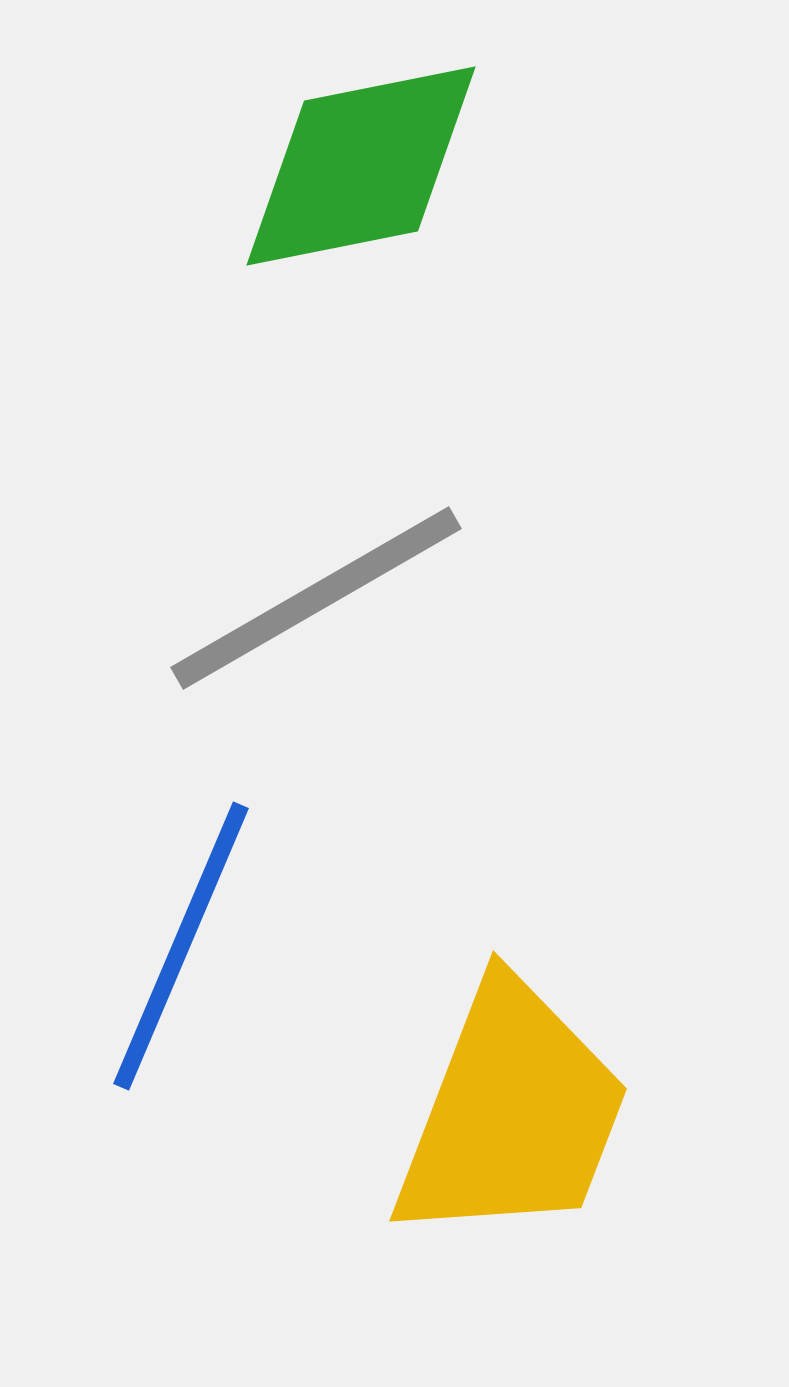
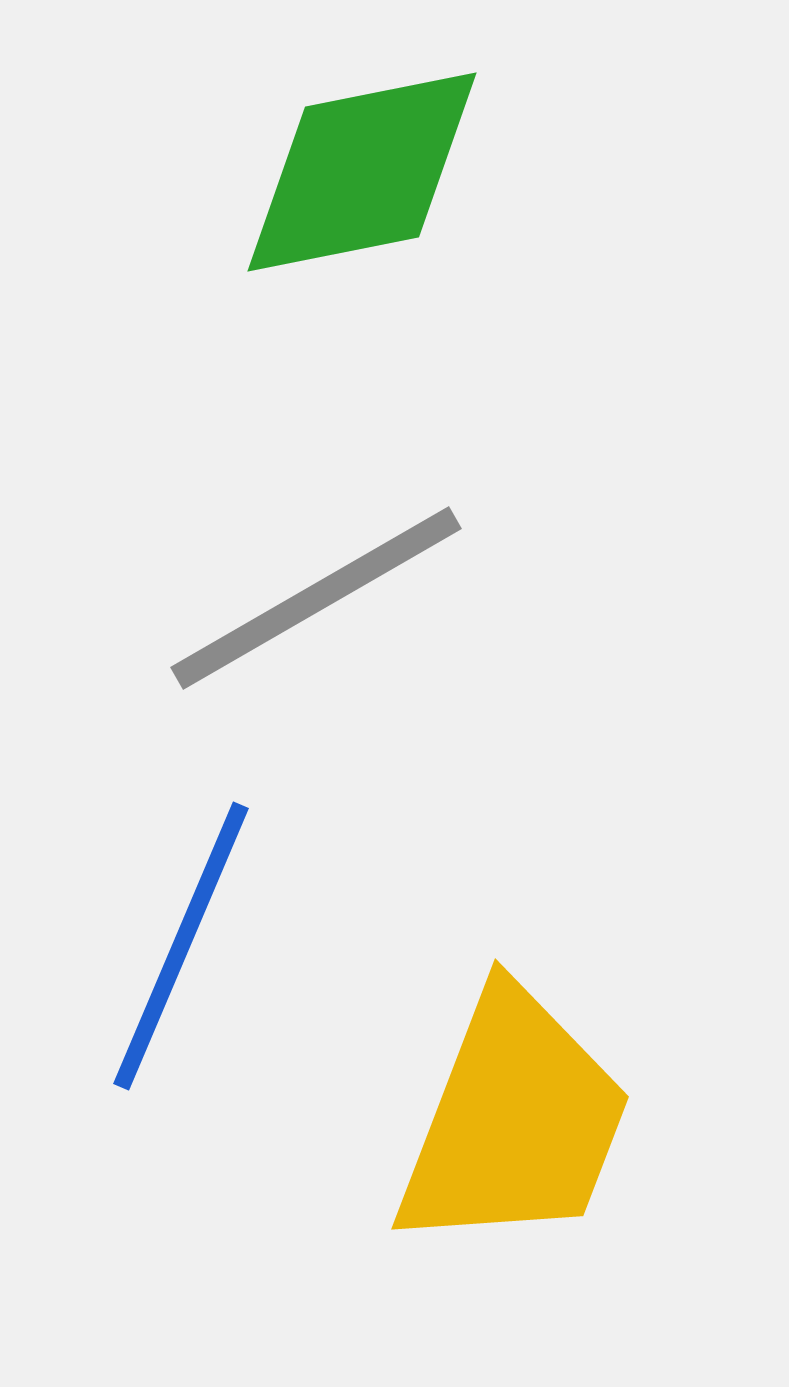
green diamond: moved 1 px right, 6 px down
yellow trapezoid: moved 2 px right, 8 px down
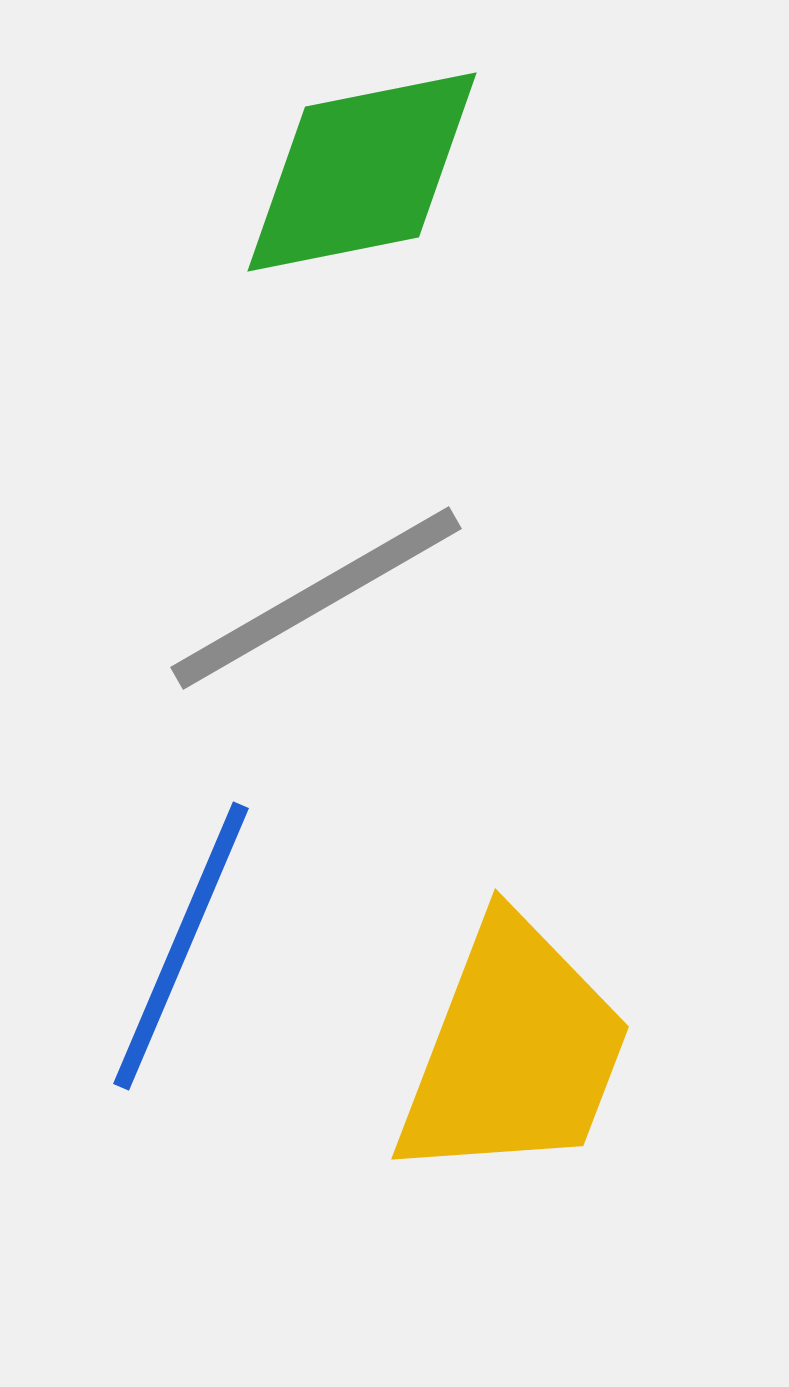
yellow trapezoid: moved 70 px up
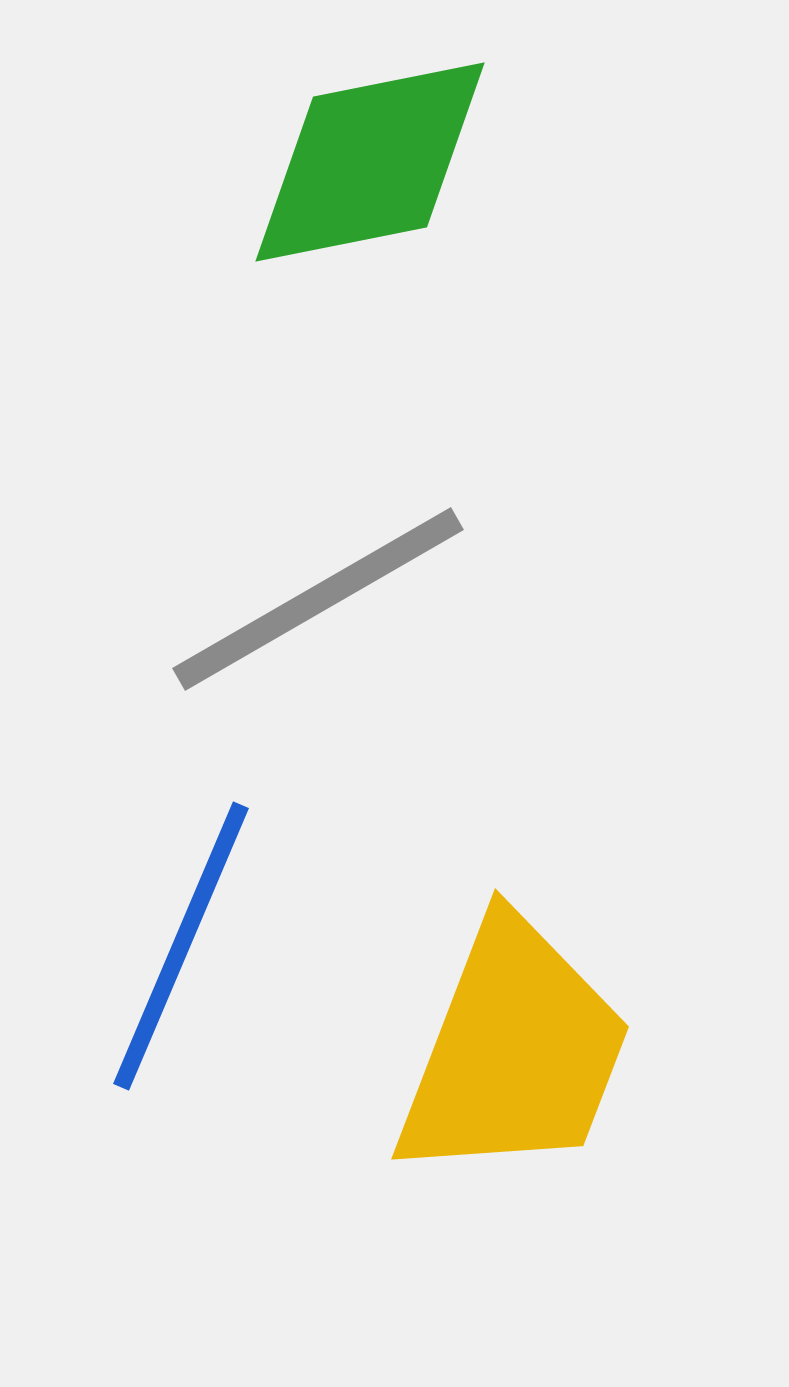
green diamond: moved 8 px right, 10 px up
gray line: moved 2 px right, 1 px down
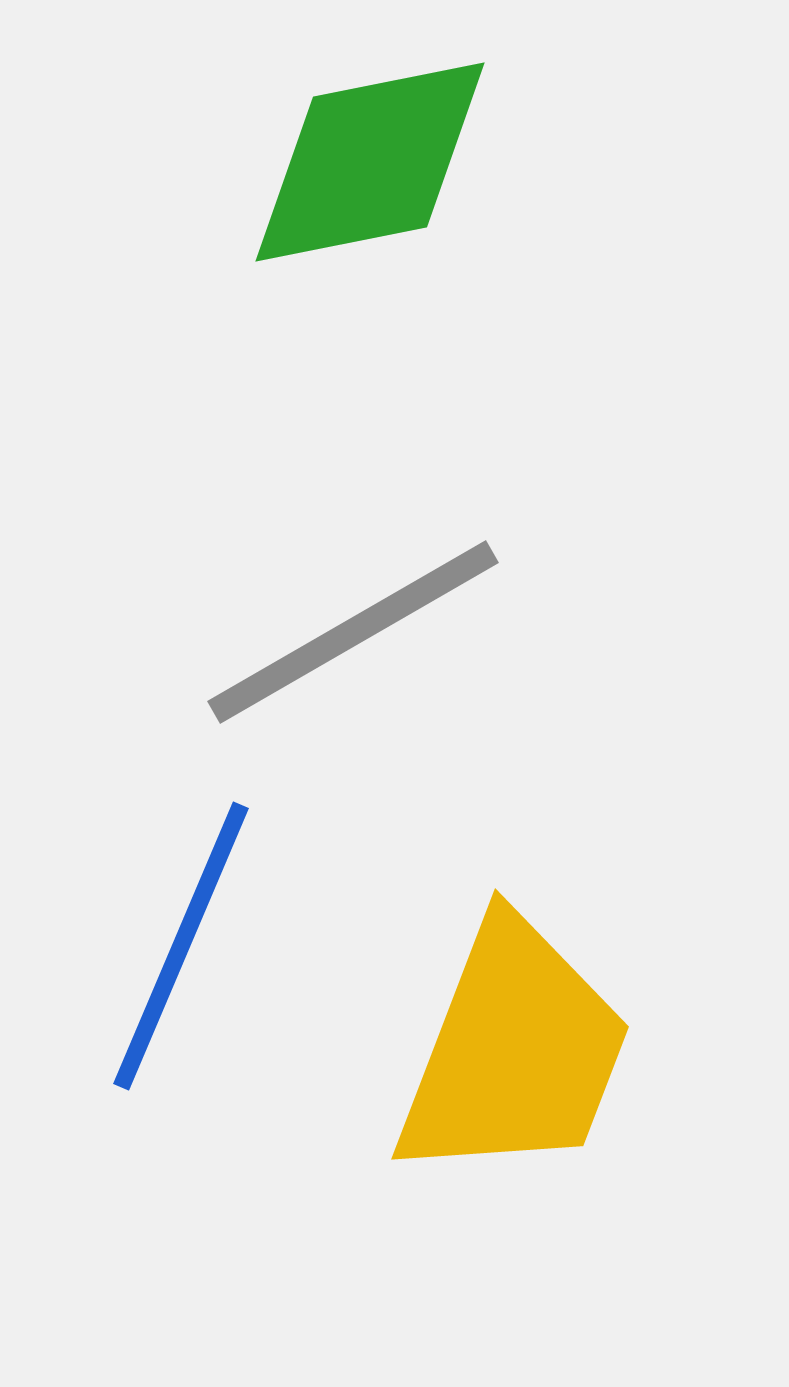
gray line: moved 35 px right, 33 px down
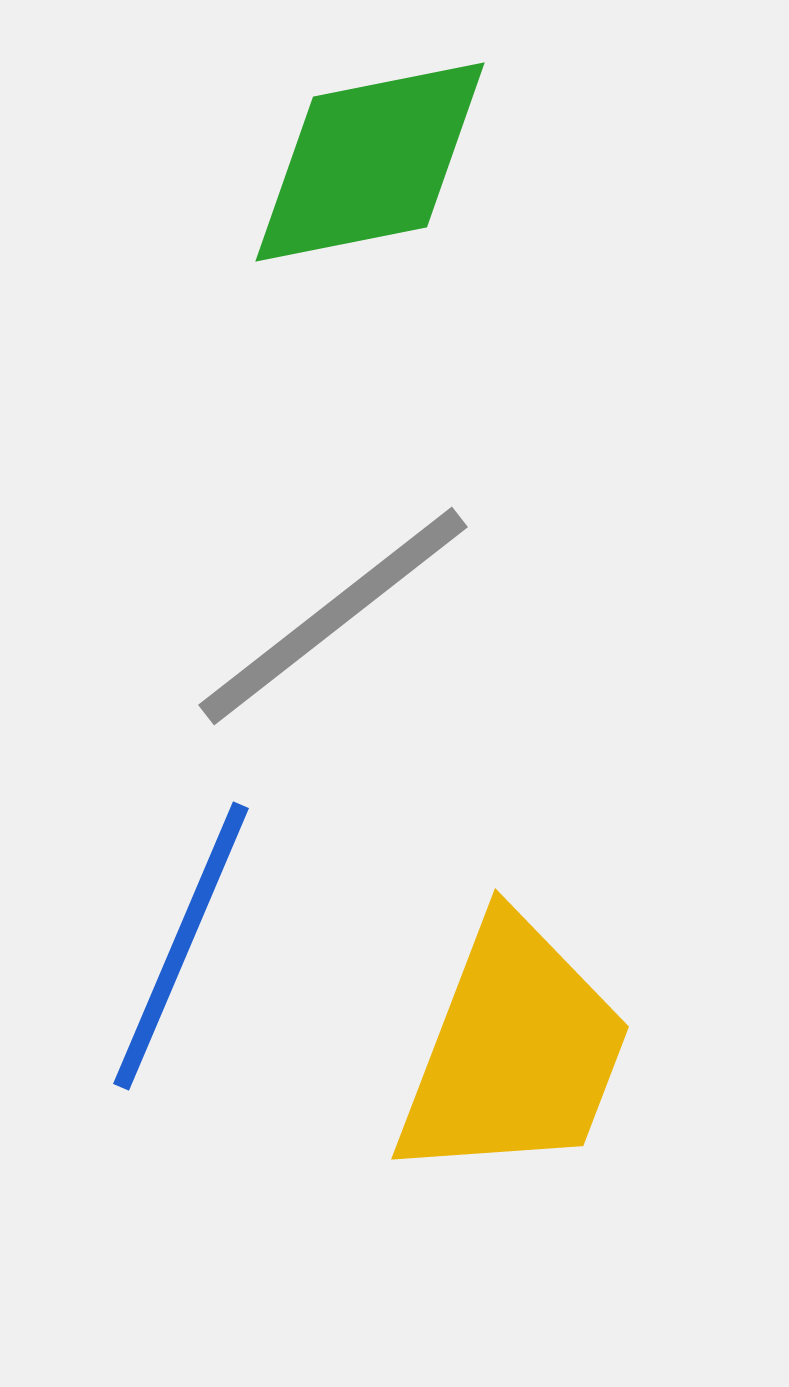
gray line: moved 20 px left, 16 px up; rotated 8 degrees counterclockwise
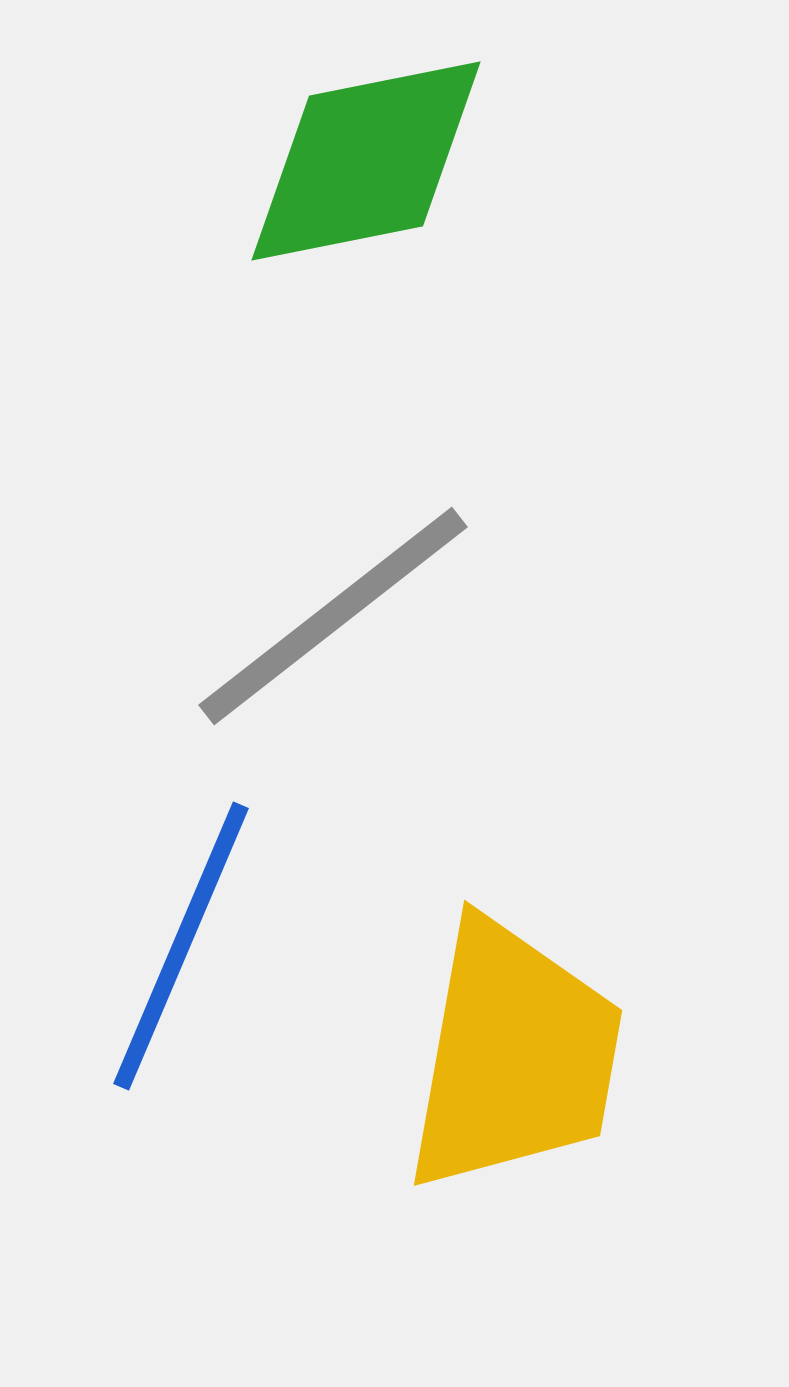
green diamond: moved 4 px left, 1 px up
yellow trapezoid: moved 5 px down; rotated 11 degrees counterclockwise
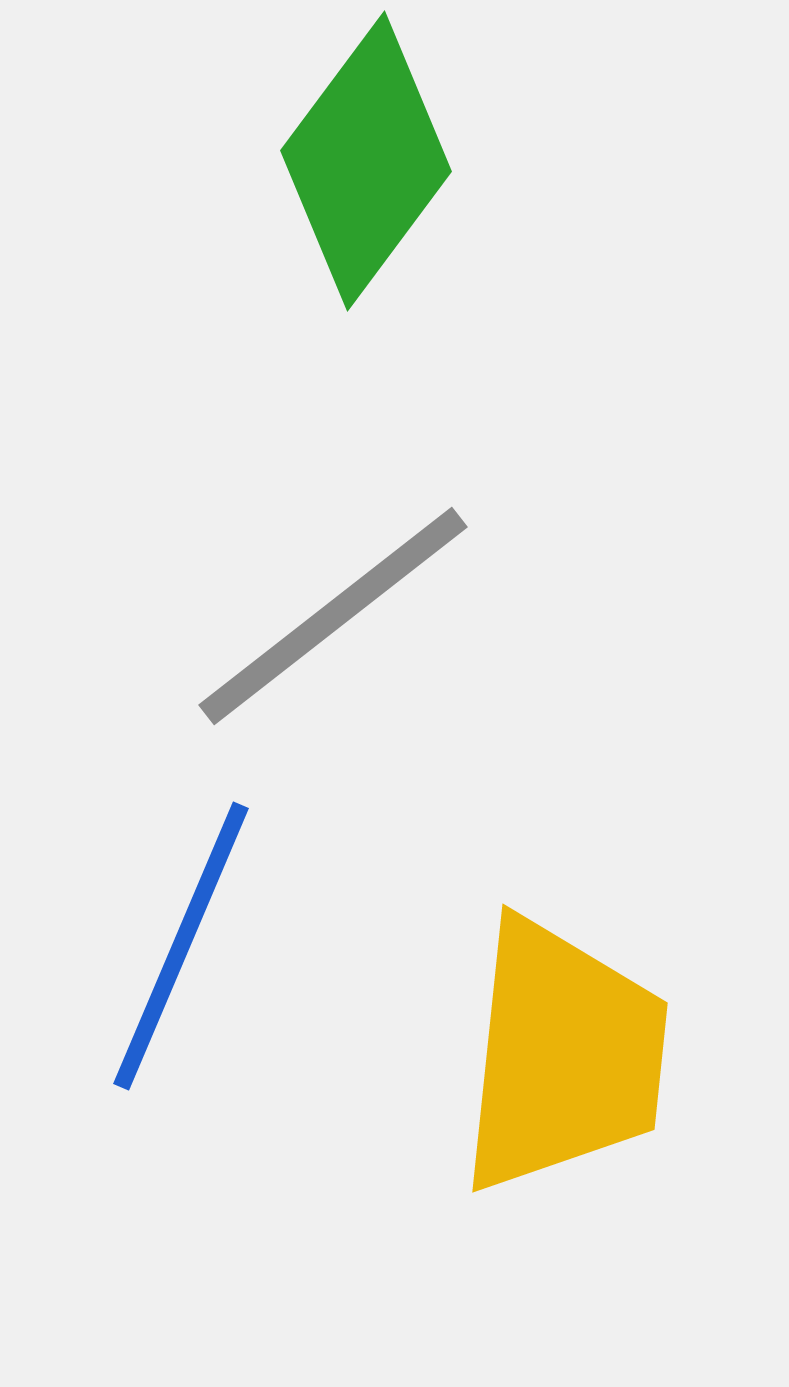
green diamond: rotated 42 degrees counterclockwise
yellow trapezoid: moved 49 px right; rotated 4 degrees counterclockwise
